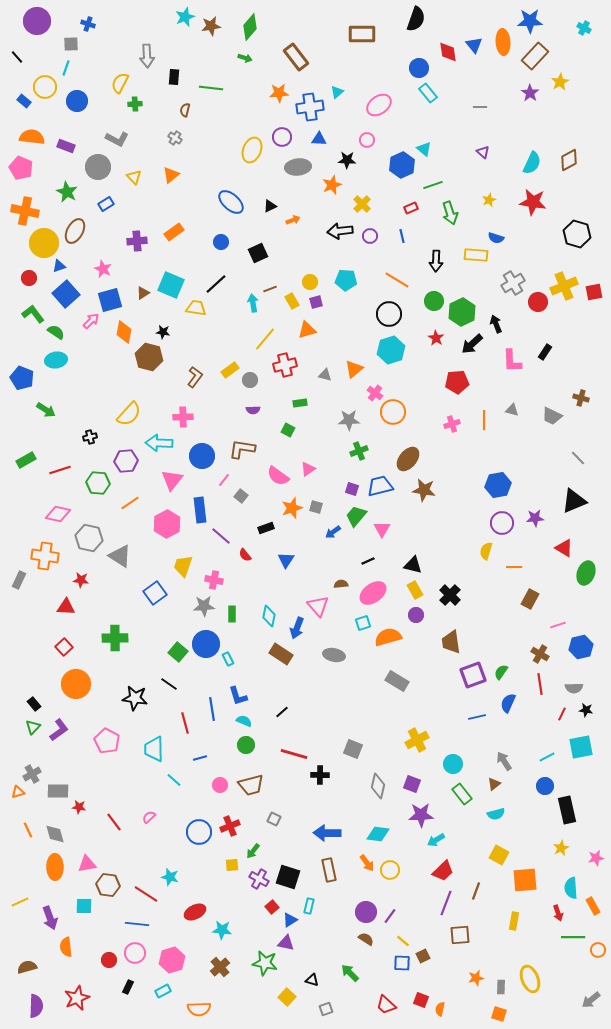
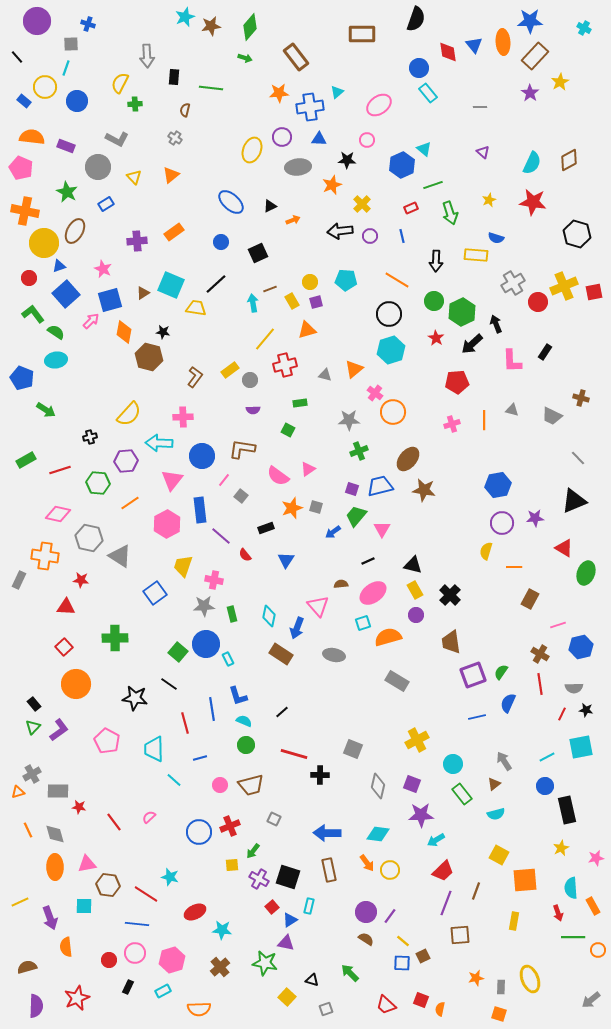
green rectangle at (232, 614): rotated 14 degrees counterclockwise
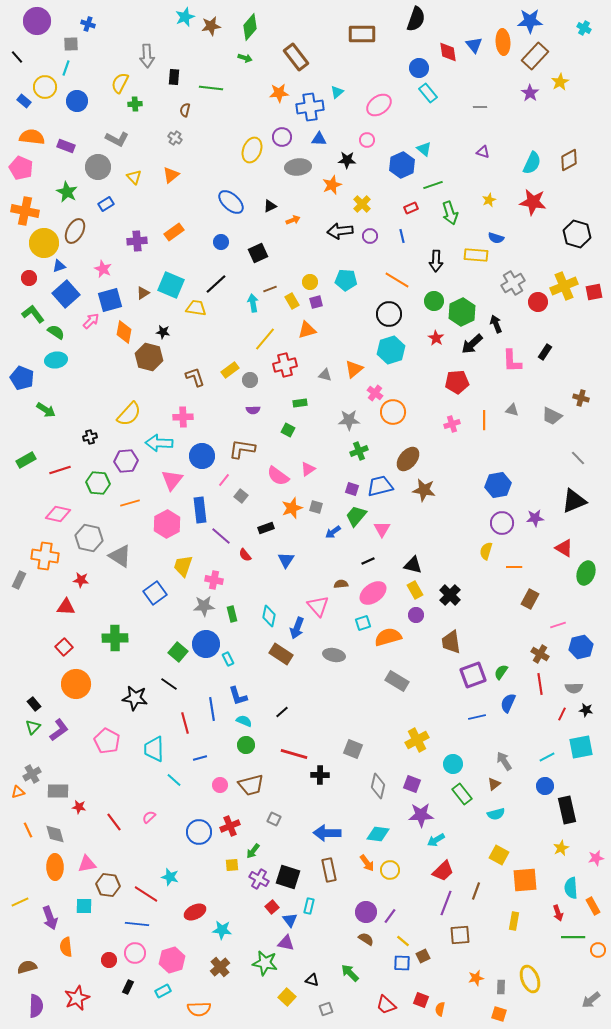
purple triangle at (483, 152): rotated 24 degrees counterclockwise
brown L-shape at (195, 377): rotated 55 degrees counterclockwise
orange line at (130, 503): rotated 18 degrees clockwise
blue triangle at (290, 920): rotated 35 degrees counterclockwise
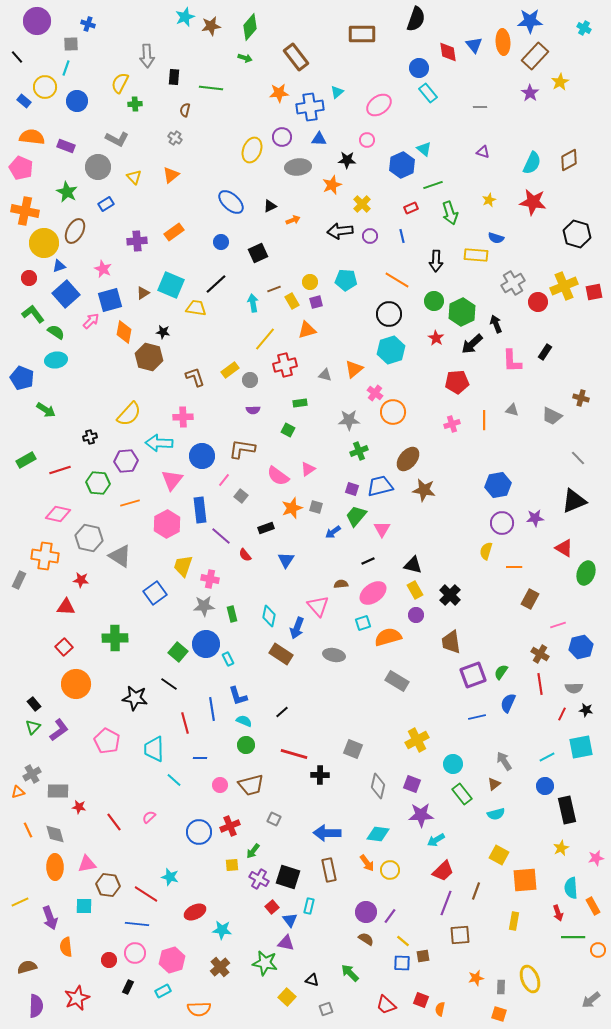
brown line at (270, 289): moved 4 px right
pink cross at (214, 580): moved 4 px left, 1 px up
blue line at (200, 758): rotated 16 degrees clockwise
brown square at (423, 956): rotated 16 degrees clockwise
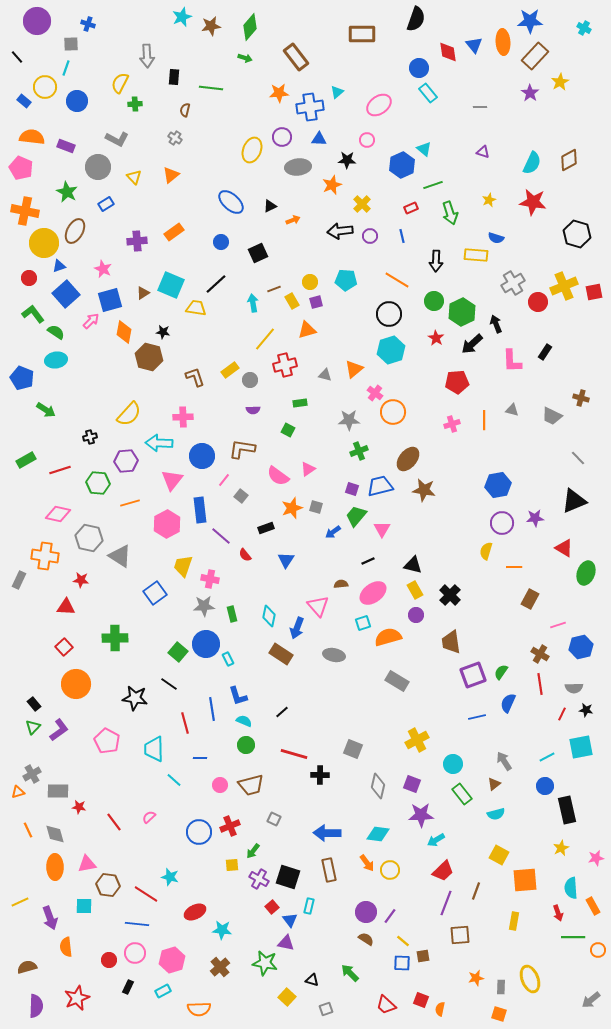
cyan star at (185, 17): moved 3 px left
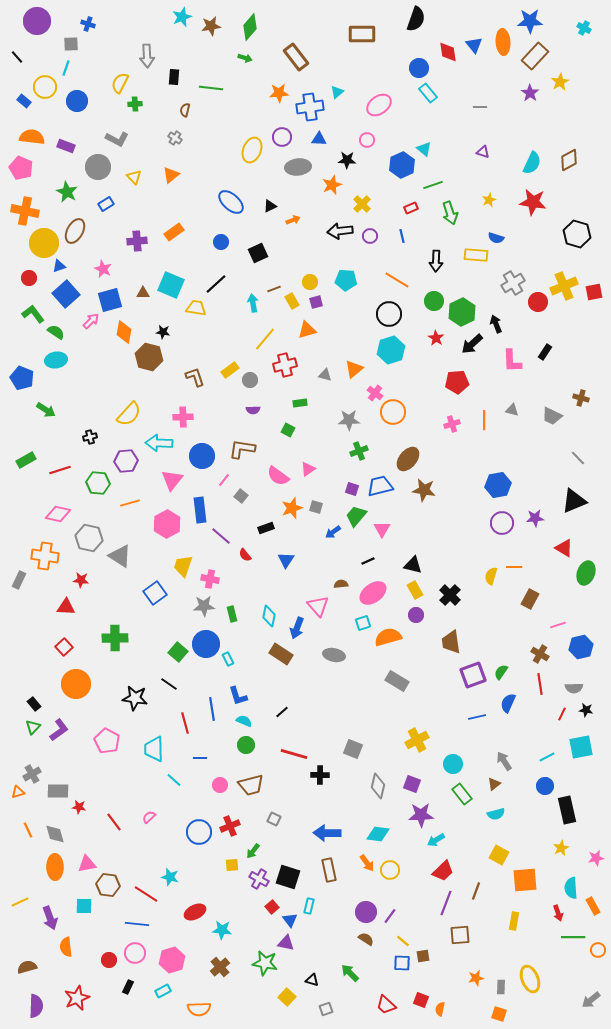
brown triangle at (143, 293): rotated 32 degrees clockwise
yellow semicircle at (486, 551): moved 5 px right, 25 px down
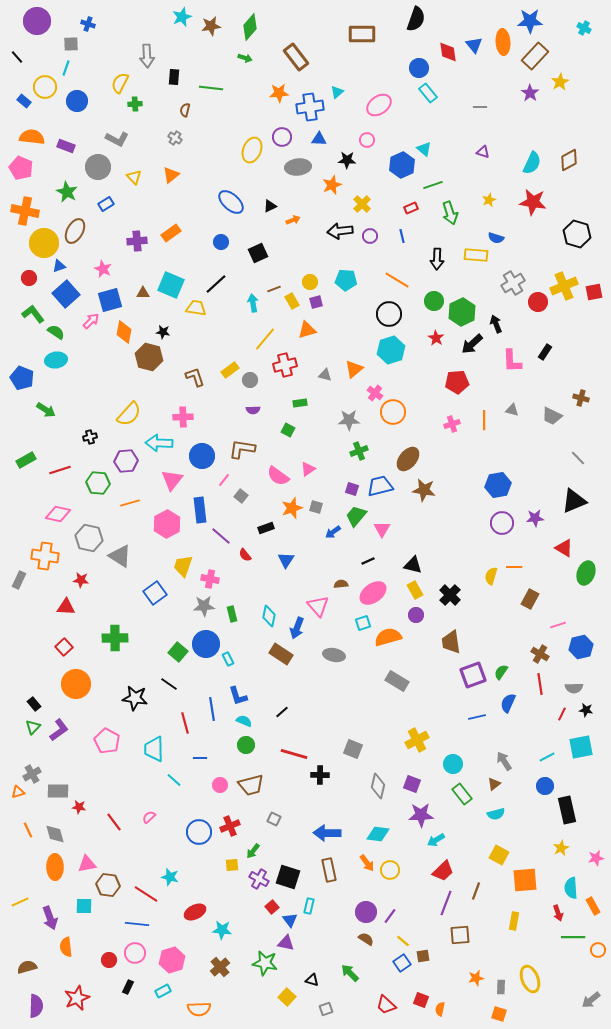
orange rectangle at (174, 232): moved 3 px left, 1 px down
black arrow at (436, 261): moved 1 px right, 2 px up
blue square at (402, 963): rotated 36 degrees counterclockwise
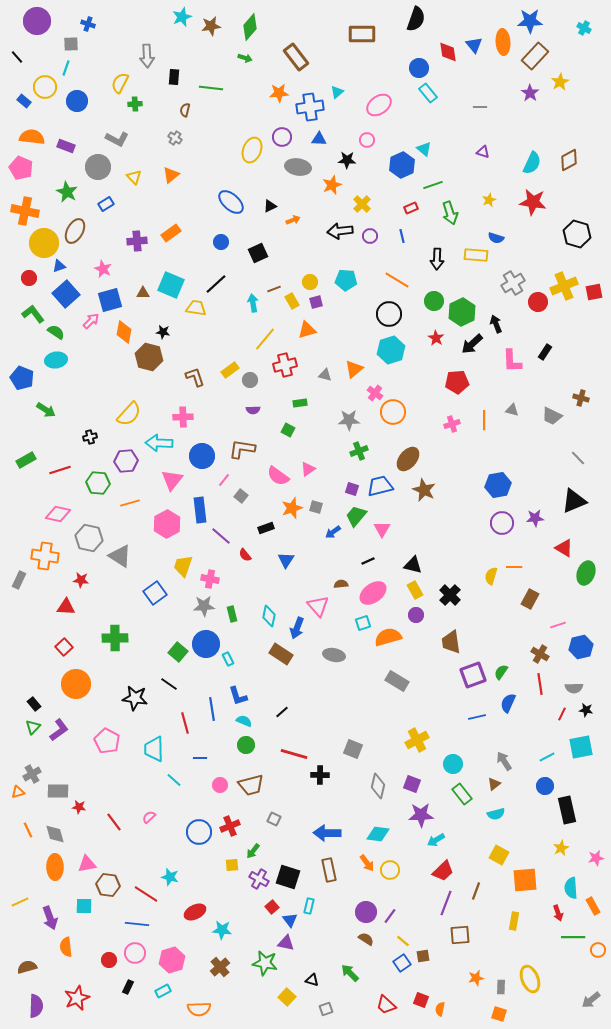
gray ellipse at (298, 167): rotated 15 degrees clockwise
brown star at (424, 490): rotated 15 degrees clockwise
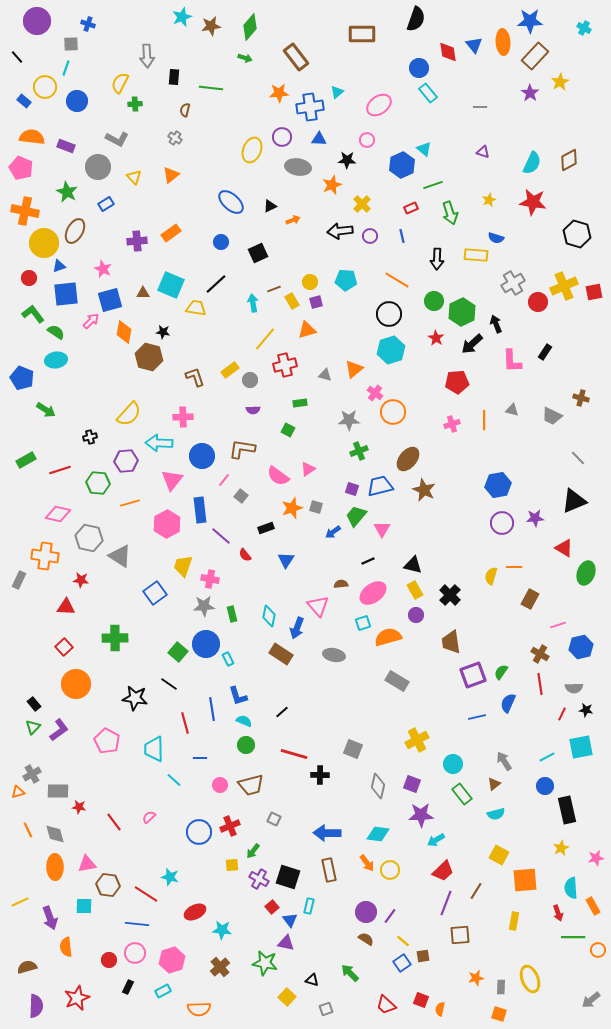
blue square at (66, 294): rotated 36 degrees clockwise
brown line at (476, 891): rotated 12 degrees clockwise
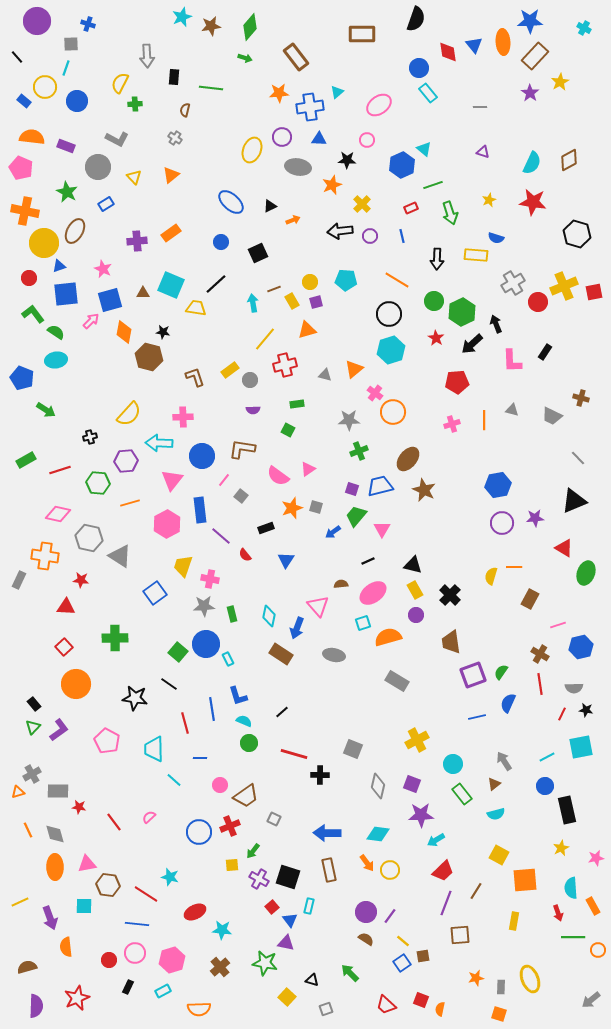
green rectangle at (300, 403): moved 3 px left, 1 px down
green circle at (246, 745): moved 3 px right, 2 px up
brown trapezoid at (251, 785): moved 5 px left, 11 px down; rotated 20 degrees counterclockwise
